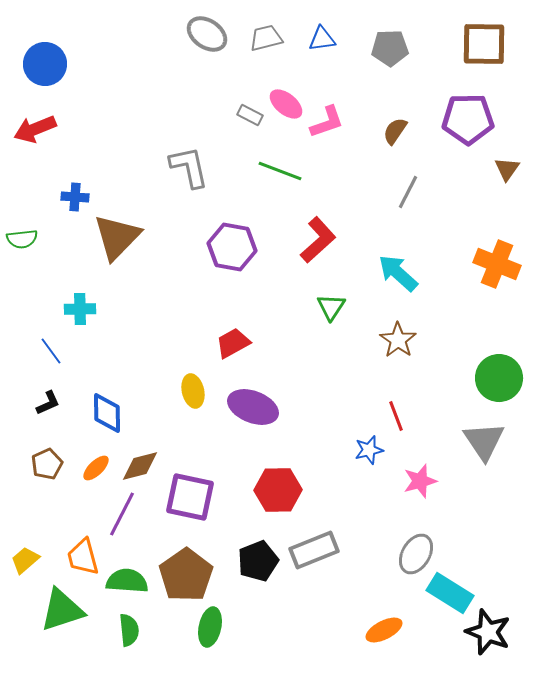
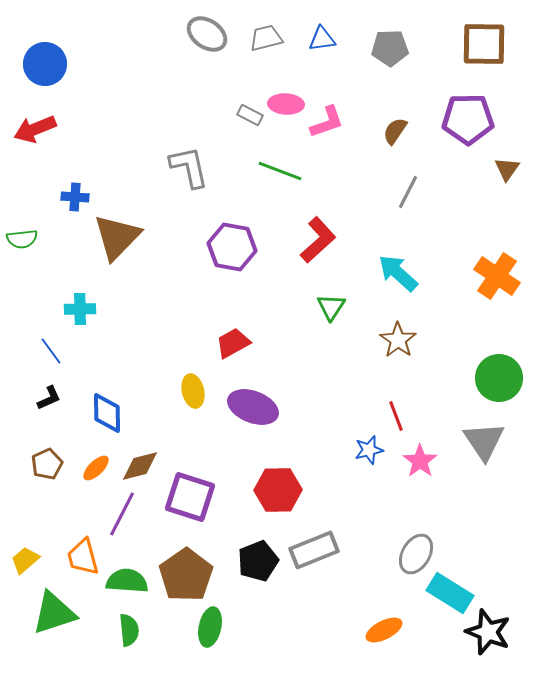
pink ellipse at (286, 104): rotated 36 degrees counterclockwise
orange cross at (497, 264): moved 12 px down; rotated 12 degrees clockwise
black L-shape at (48, 403): moved 1 px right, 5 px up
pink star at (420, 481): moved 20 px up; rotated 20 degrees counterclockwise
purple square at (190, 497): rotated 6 degrees clockwise
green triangle at (62, 610): moved 8 px left, 3 px down
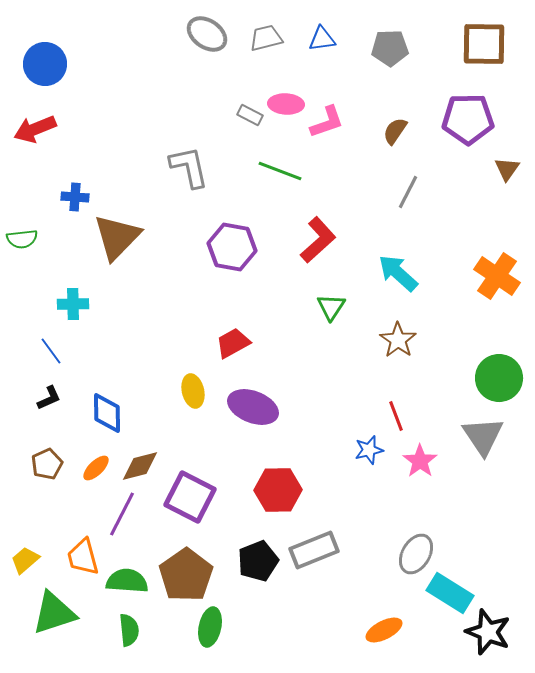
cyan cross at (80, 309): moved 7 px left, 5 px up
gray triangle at (484, 441): moved 1 px left, 5 px up
purple square at (190, 497): rotated 9 degrees clockwise
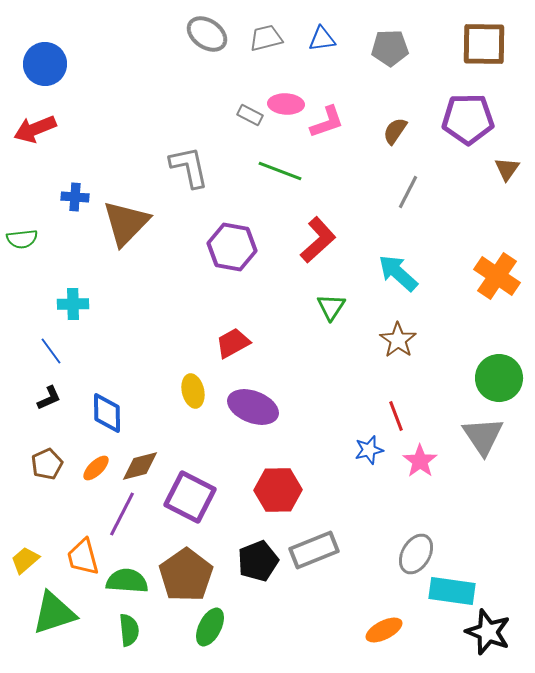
brown triangle at (117, 237): moved 9 px right, 14 px up
cyan rectangle at (450, 593): moved 2 px right, 2 px up; rotated 24 degrees counterclockwise
green ellipse at (210, 627): rotated 15 degrees clockwise
